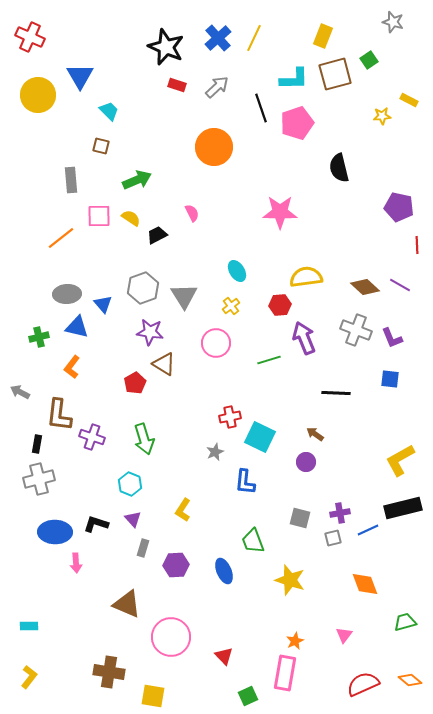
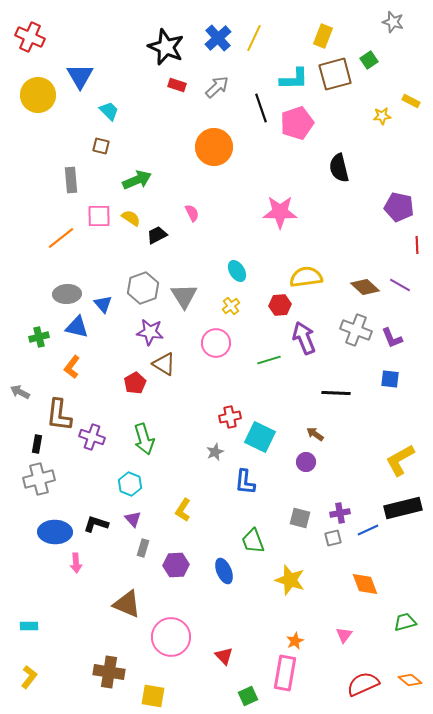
yellow rectangle at (409, 100): moved 2 px right, 1 px down
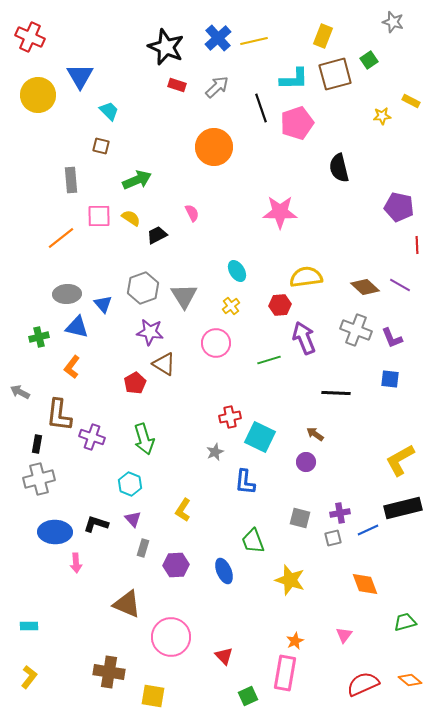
yellow line at (254, 38): moved 3 px down; rotated 52 degrees clockwise
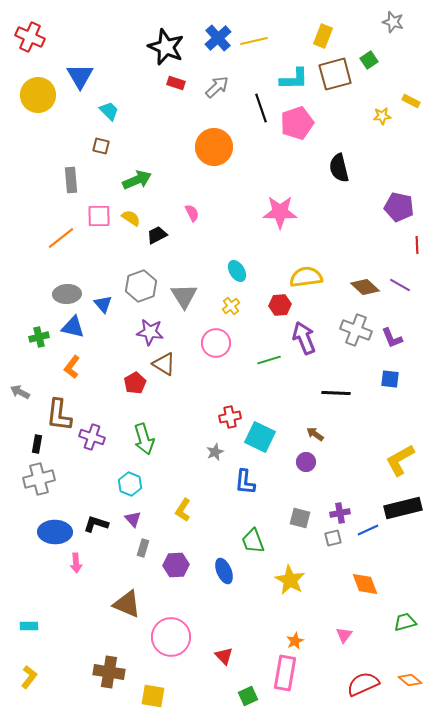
red rectangle at (177, 85): moved 1 px left, 2 px up
gray hexagon at (143, 288): moved 2 px left, 2 px up
blue triangle at (77, 327): moved 4 px left
yellow star at (290, 580): rotated 12 degrees clockwise
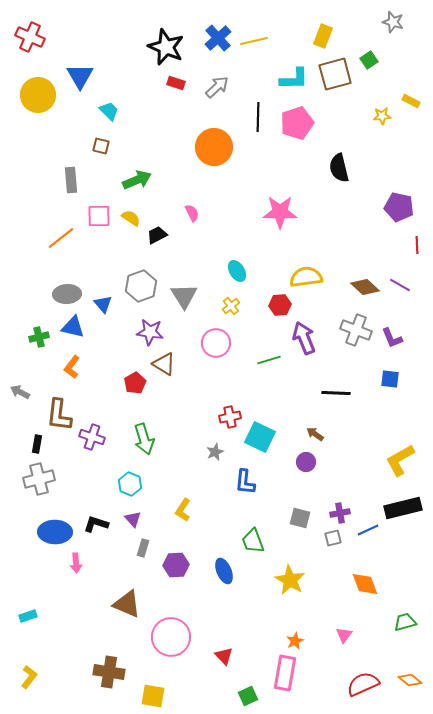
black line at (261, 108): moved 3 px left, 9 px down; rotated 20 degrees clockwise
cyan rectangle at (29, 626): moved 1 px left, 10 px up; rotated 18 degrees counterclockwise
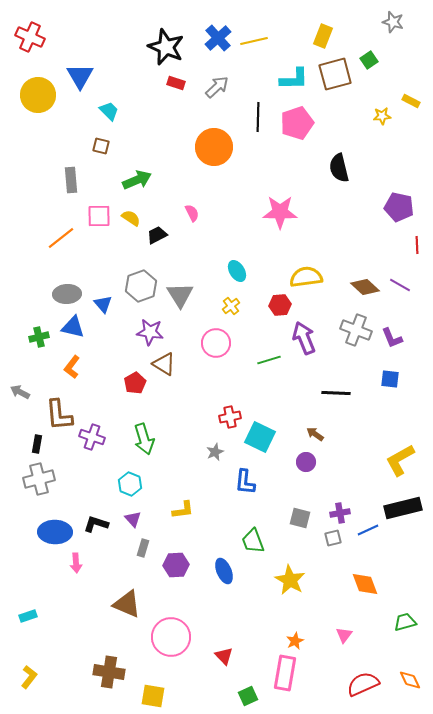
gray triangle at (184, 296): moved 4 px left, 1 px up
brown L-shape at (59, 415): rotated 12 degrees counterclockwise
yellow L-shape at (183, 510): rotated 130 degrees counterclockwise
orange diamond at (410, 680): rotated 25 degrees clockwise
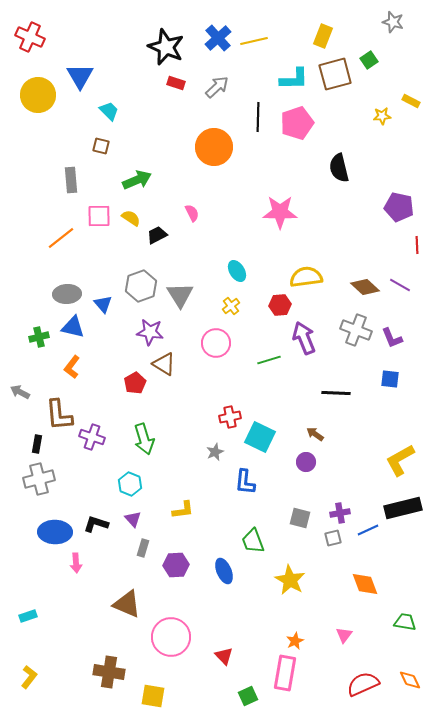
green trapezoid at (405, 622): rotated 25 degrees clockwise
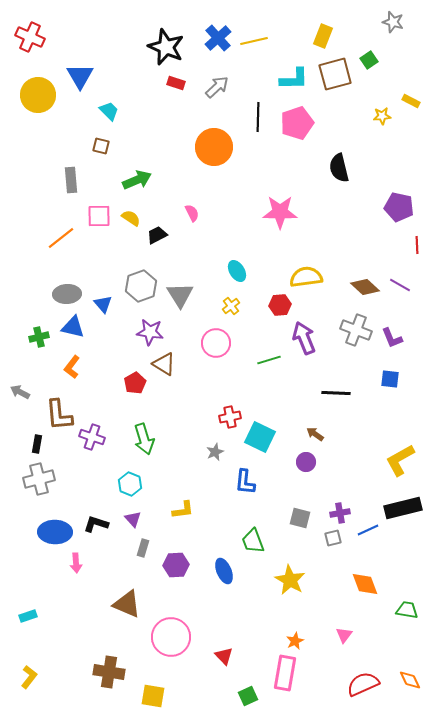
green trapezoid at (405, 622): moved 2 px right, 12 px up
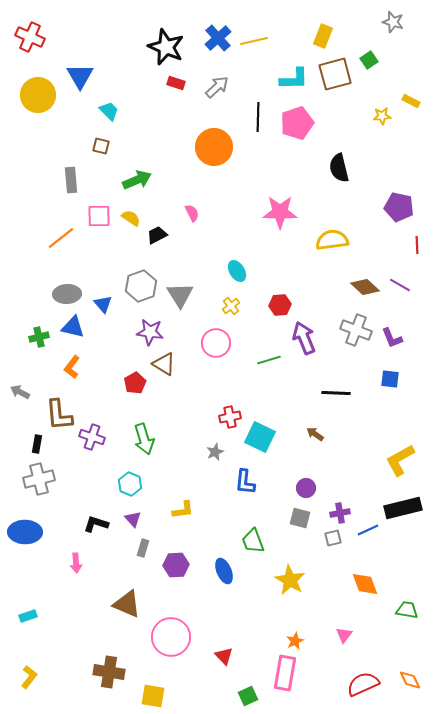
yellow semicircle at (306, 277): moved 26 px right, 37 px up
purple circle at (306, 462): moved 26 px down
blue ellipse at (55, 532): moved 30 px left
